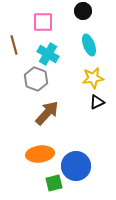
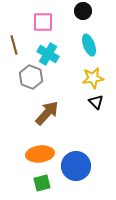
gray hexagon: moved 5 px left, 2 px up
black triangle: moved 1 px left; rotated 49 degrees counterclockwise
green square: moved 12 px left
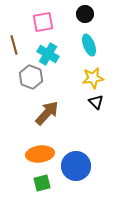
black circle: moved 2 px right, 3 px down
pink square: rotated 10 degrees counterclockwise
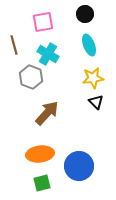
blue circle: moved 3 px right
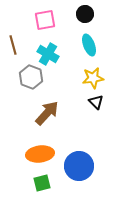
pink square: moved 2 px right, 2 px up
brown line: moved 1 px left
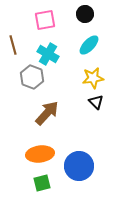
cyan ellipse: rotated 65 degrees clockwise
gray hexagon: moved 1 px right
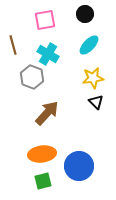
orange ellipse: moved 2 px right
green square: moved 1 px right, 2 px up
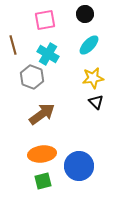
brown arrow: moved 5 px left, 1 px down; rotated 12 degrees clockwise
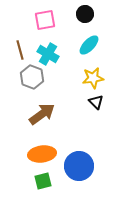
brown line: moved 7 px right, 5 px down
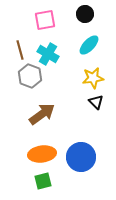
gray hexagon: moved 2 px left, 1 px up
blue circle: moved 2 px right, 9 px up
